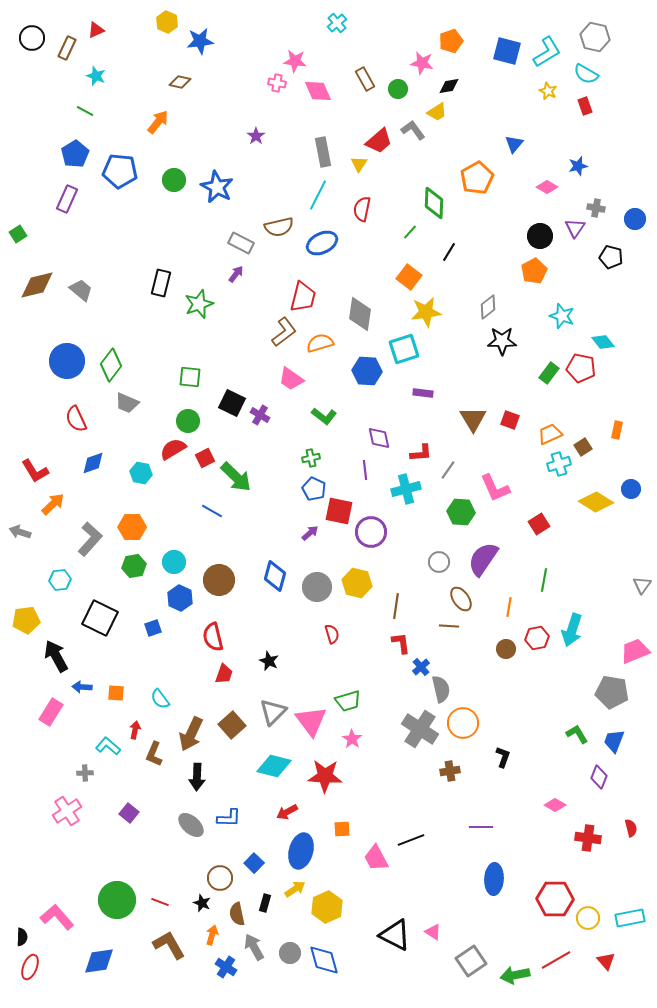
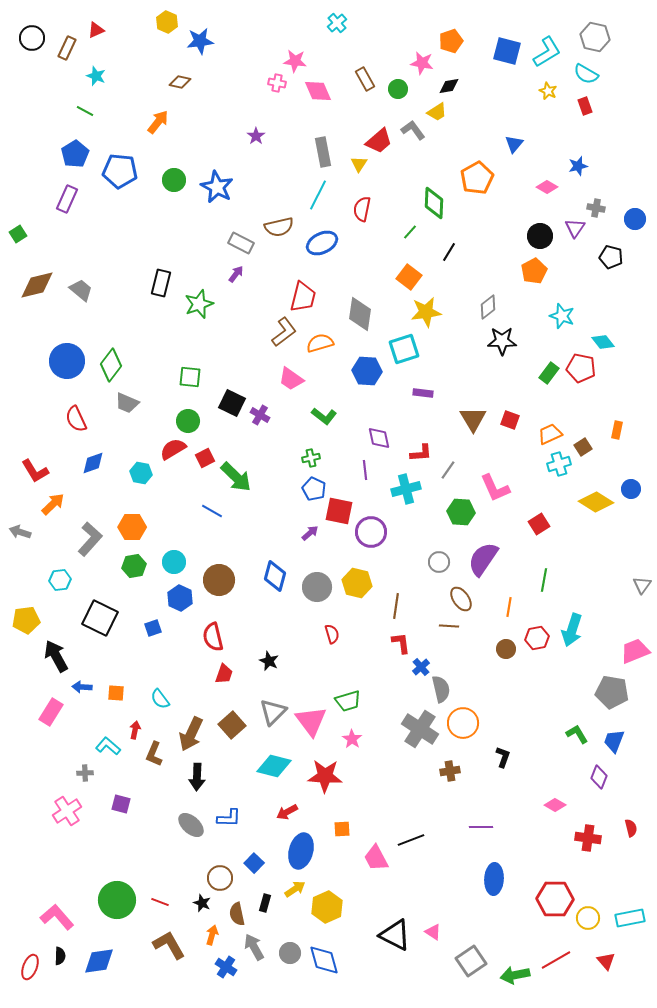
purple square at (129, 813): moved 8 px left, 9 px up; rotated 24 degrees counterclockwise
black semicircle at (22, 937): moved 38 px right, 19 px down
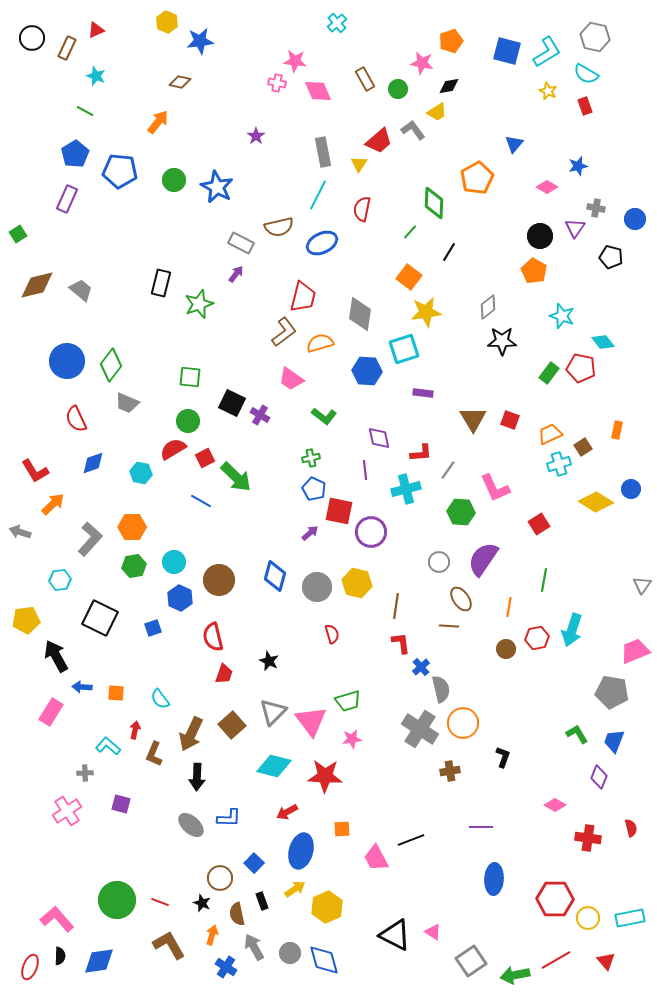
orange pentagon at (534, 271): rotated 15 degrees counterclockwise
blue line at (212, 511): moved 11 px left, 10 px up
pink star at (352, 739): rotated 30 degrees clockwise
black rectangle at (265, 903): moved 3 px left, 2 px up; rotated 36 degrees counterclockwise
pink L-shape at (57, 917): moved 2 px down
